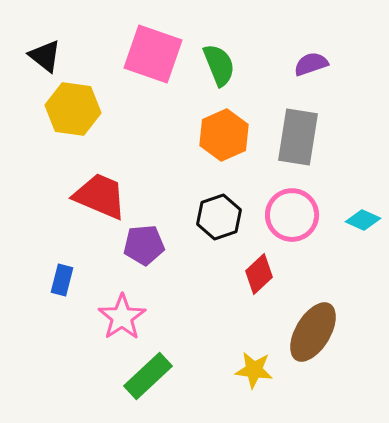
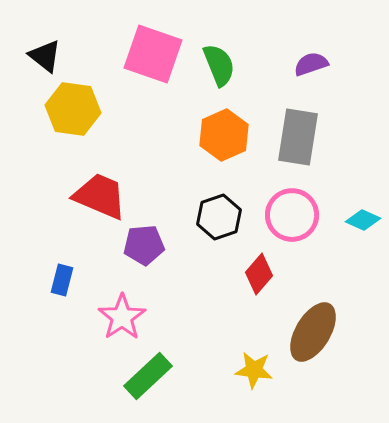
red diamond: rotated 6 degrees counterclockwise
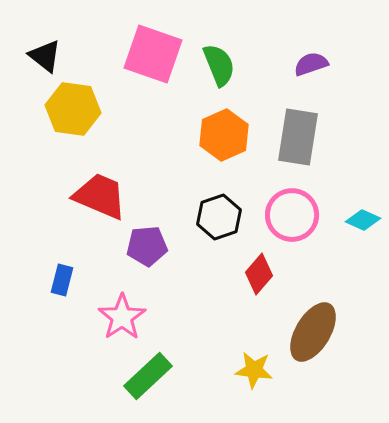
purple pentagon: moved 3 px right, 1 px down
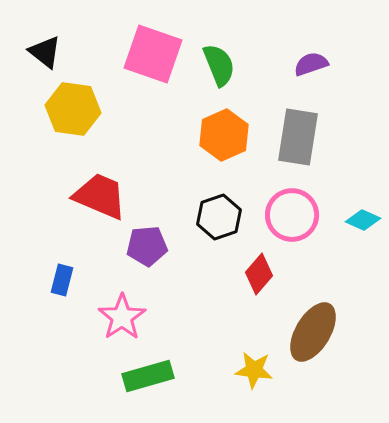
black triangle: moved 4 px up
green rectangle: rotated 27 degrees clockwise
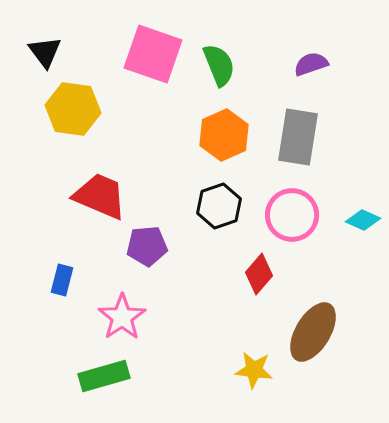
black triangle: rotated 15 degrees clockwise
black hexagon: moved 11 px up
green rectangle: moved 44 px left
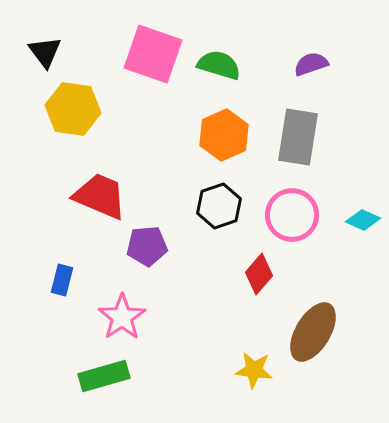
green semicircle: rotated 51 degrees counterclockwise
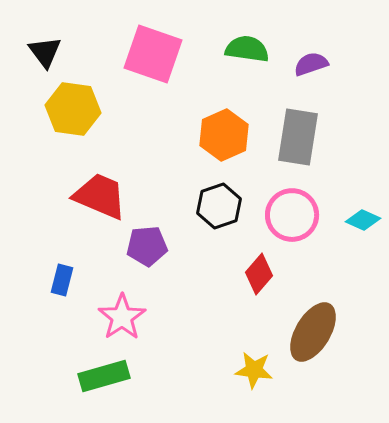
green semicircle: moved 28 px right, 16 px up; rotated 9 degrees counterclockwise
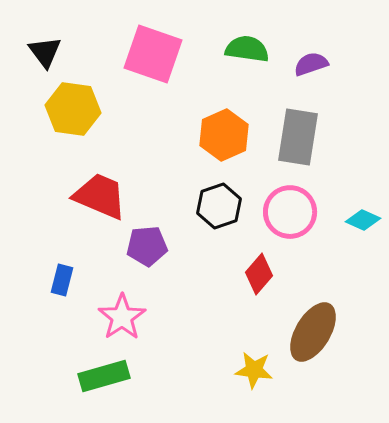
pink circle: moved 2 px left, 3 px up
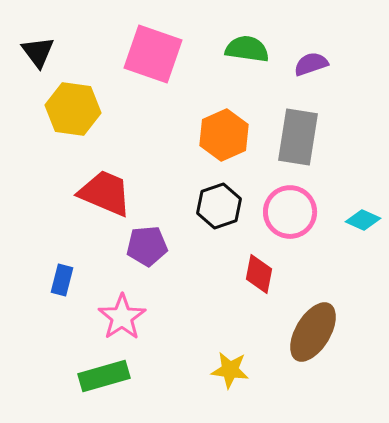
black triangle: moved 7 px left
red trapezoid: moved 5 px right, 3 px up
red diamond: rotated 30 degrees counterclockwise
yellow star: moved 24 px left
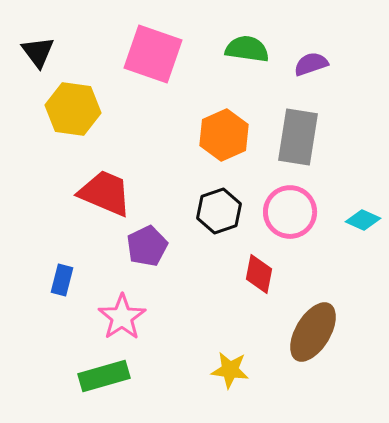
black hexagon: moved 5 px down
purple pentagon: rotated 21 degrees counterclockwise
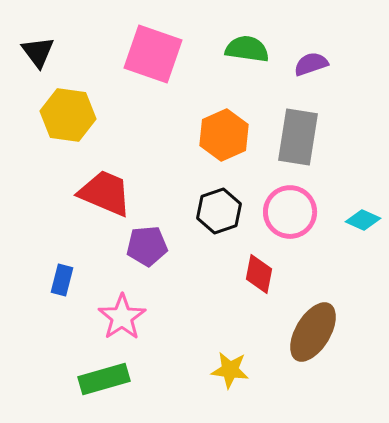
yellow hexagon: moved 5 px left, 6 px down
purple pentagon: rotated 21 degrees clockwise
green rectangle: moved 3 px down
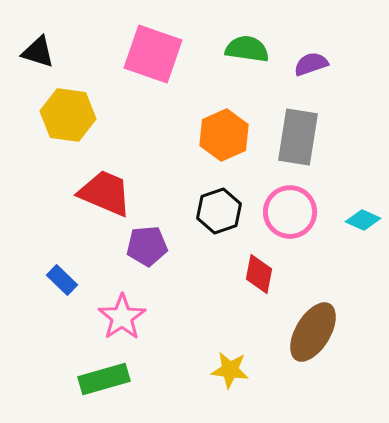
black triangle: rotated 36 degrees counterclockwise
blue rectangle: rotated 60 degrees counterclockwise
